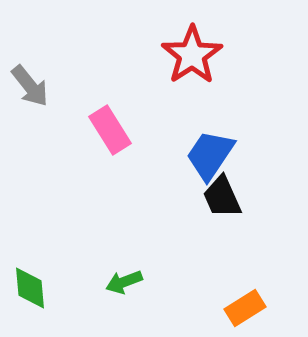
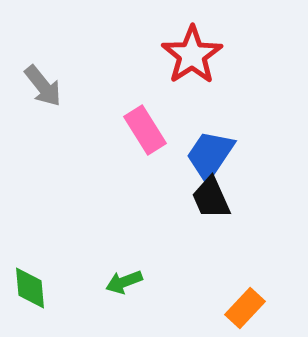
gray arrow: moved 13 px right
pink rectangle: moved 35 px right
black trapezoid: moved 11 px left, 1 px down
orange rectangle: rotated 15 degrees counterclockwise
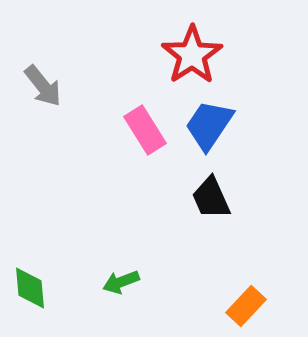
blue trapezoid: moved 1 px left, 30 px up
green arrow: moved 3 px left
orange rectangle: moved 1 px right, 2 px up
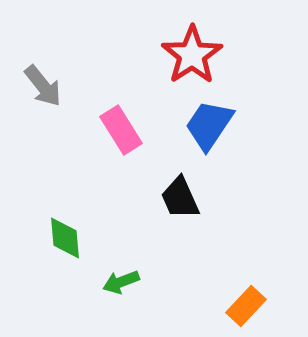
pink rectangle: moved 24 px left
black trapezoid: moved 31 px left
green diamond: moved 35 px right, 50 px up
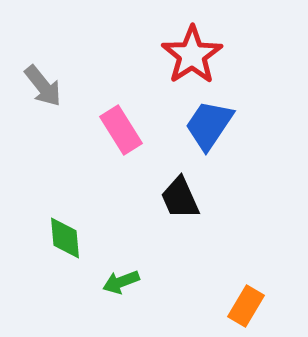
orange rectangle: rotated 12 degrees counterclockwise
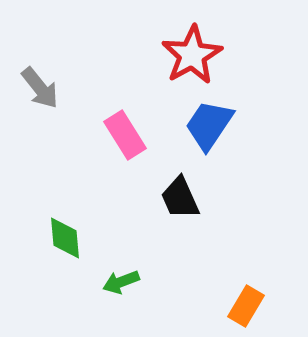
red star: rotated 4 degrees clockwise
gray arrow: moved 3 px left, 2 px down
pink rectangle: moved 4 px right, 5 px down
